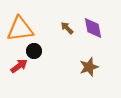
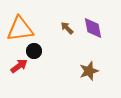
brown star: moved 4 px down
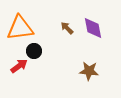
orange triangle: moved 1 px up
brown star: rotated 24 degrees clockwise
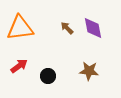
black circle: moved 14 px right, 25 px down
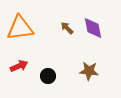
red arrow: rotated 12 degrees clockwise
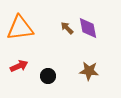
purple diamond: moved 5 px left
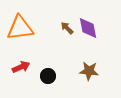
red arrow: moved 2 px right, 1 px down
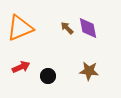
orange triangle: rotated 16 degrees counterclockwise
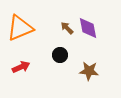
black circle: moved 12 px right, 21 px up
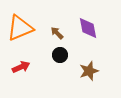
brown arrow: moved 10 px left, 5 px down
brown star: rotated 24 degrees counterclockwise
